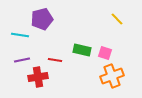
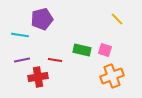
pink square: moved 3 px up
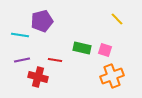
purple pentagon: moved 2 px down
green rectangle: moved 2 px up
red cross: rotated 24 degrees clockwise
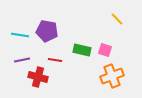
purple pentagon: moved 5 px right, 10 px down; rotated 25 degrees clockwise
green rectangle: moved 2 px down
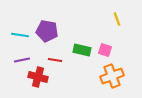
yellow line: rotated 24 degrees clockwise
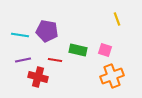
green rectangle: moved 4 px left
purple line: moved 1 px right
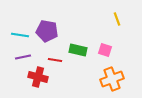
purple line: moved 3 px up
orange cross: moved 3 px down
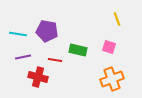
cyan line: moved 2 px left, 1 px up
pink square: moved 4 px right, 3 px up
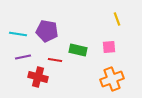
pink square: rotated 24 degrees counterclockwise
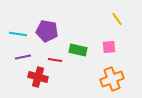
yellow line: rotated 16 degrees counterclockwise
